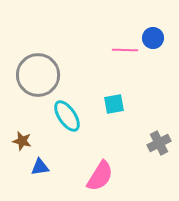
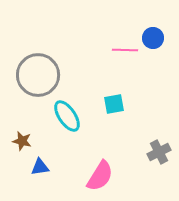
gray cross: moved 9 px down
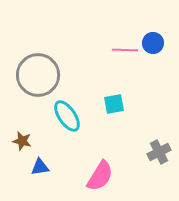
blue circle: moved 5 px down
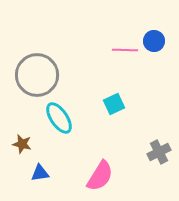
blue circle: moved 1 px right, 2 px up
gray circle: moved 1 px left
cyan square: rotated 15 degrees counterclockwise
cyan ellipse: moved 8 px left, 2 px down
brown star: moved 3 px down
blue triangle: moved 6 px down
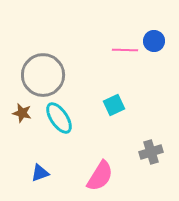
gray circle: moved 6 px right
cyan square: moved 1 px down
brown star: moved 31 px up
gray cross: moved 8 px left; rotated 10 degrees clockwise
blue triangle: rotated 12 degrees counterclockwise
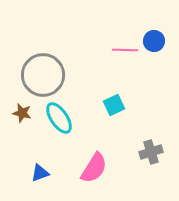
pink semicircle: moved 6 px left, 8 px up
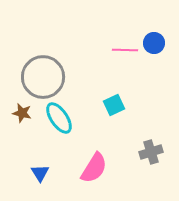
blue circle: moved 2 px down
gray circle: moved 2 px down
blue triangle: rotated 42 degrees counterclockwise
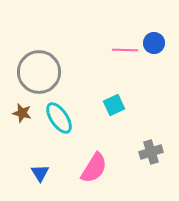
gray circle: moved 4 px left, 5 px up
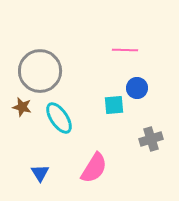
blue circle: moved 17 px left, 45 px down
gray circle: moved 1 px right, 1 px up
cyan square: rotated 20 degrees clockwise
brown star: moved 6 px up
gray cross: moved 13 px up
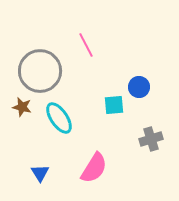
pink line: moved 39 px left, 5 px up; rotated 60 degrees clockwise
blue circle: moved 2 px right, 1 px up
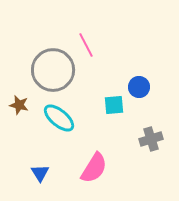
gray circle: moved 13 px right, 1 px up
brown star: moved 3 px left, 2 px up
cyan ellipse: rotated 16 degrees counterclockwise
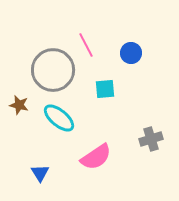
blue circle: moved 8 px left, 34 px up
cyan square: moved 9 px left, 16 px up
pink semicircle: moved 2 px right, 11 px up; rotated 24 degrees clockwise
